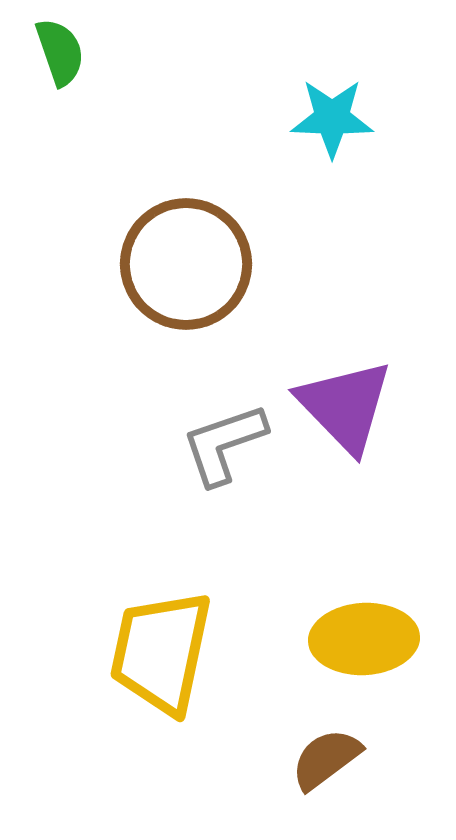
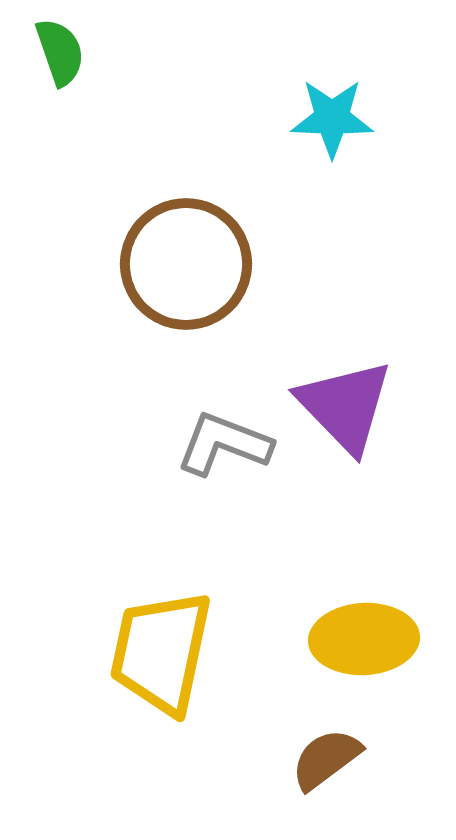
gray L-shape: rotated 40 degrees clockwise
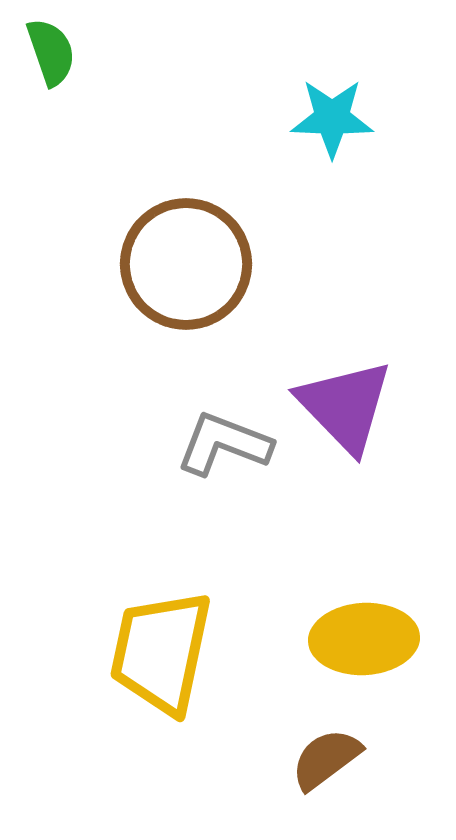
green semicircle: moved 9 px left
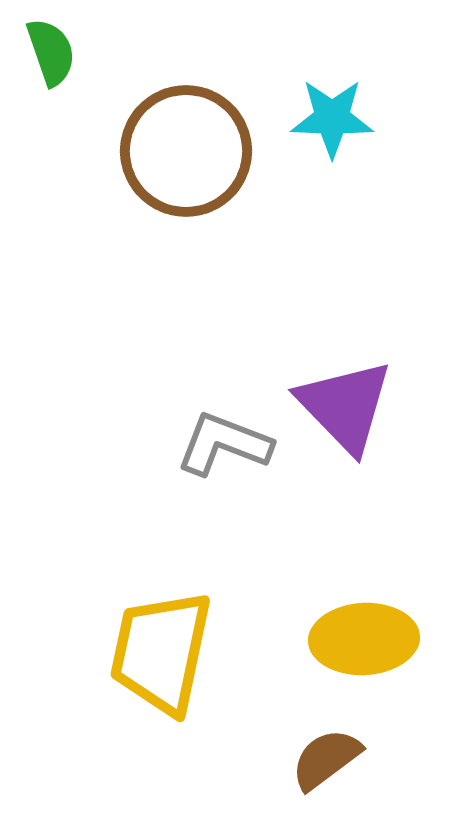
brown circle: moved 113 px up
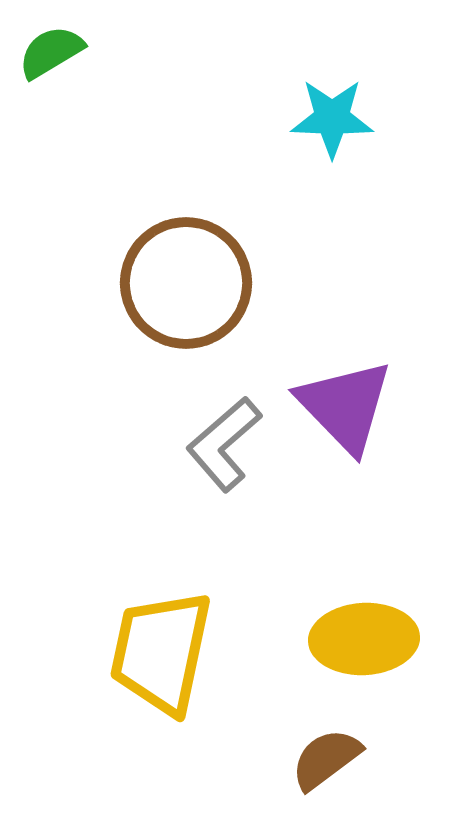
green semicircle: rotated 102 degrees counterclockwise
brown circle: moved 132 px down
gray L-shape: rotated 62 degrees counterclockwise
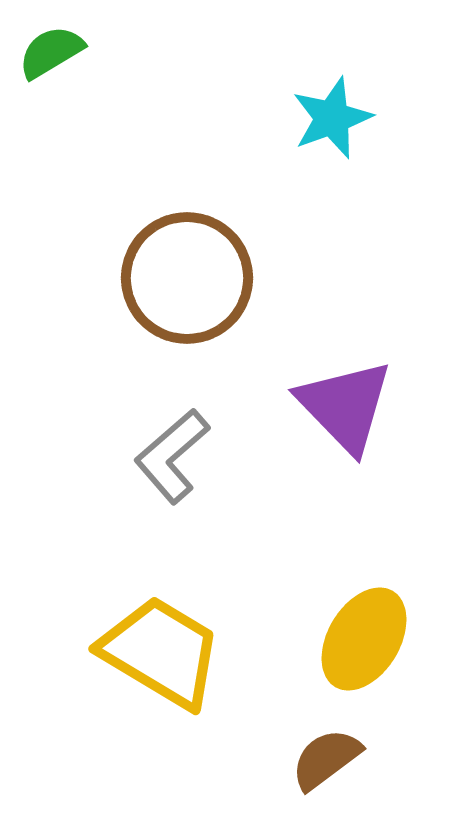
cyan star: rotated 22 degrees counterclockwise
brown circle: moved 1 px right, 5 px up
gray L-shape: moved 52 px left, 12 px down
yellow ellipse: rotated 56 degrees counterclockwise
yellow trapezoid: rotated 109 degrees clockwise
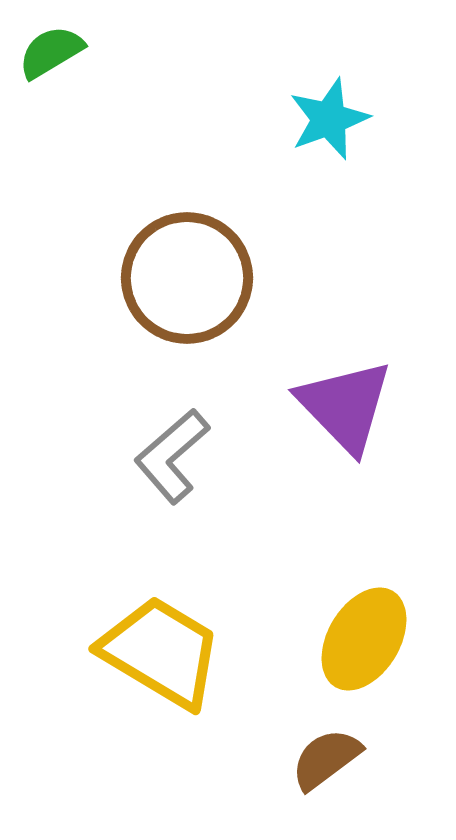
cyan star: moved 3 px left, 1 px down
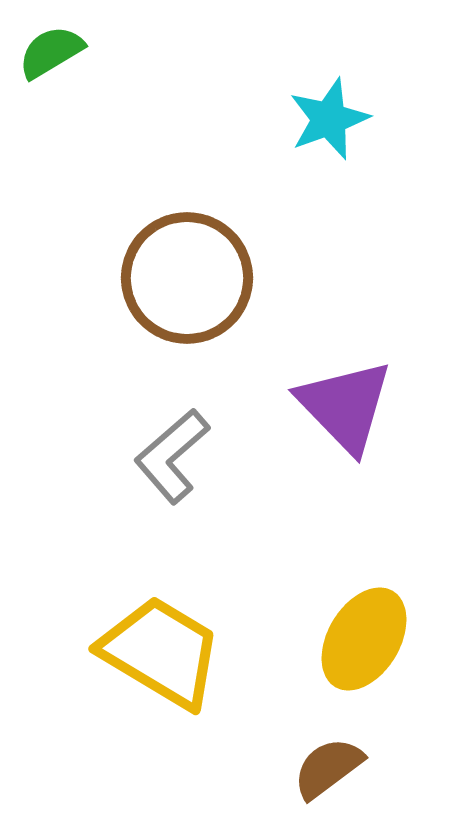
brown semicircle: moved 2 px right, 9 px down
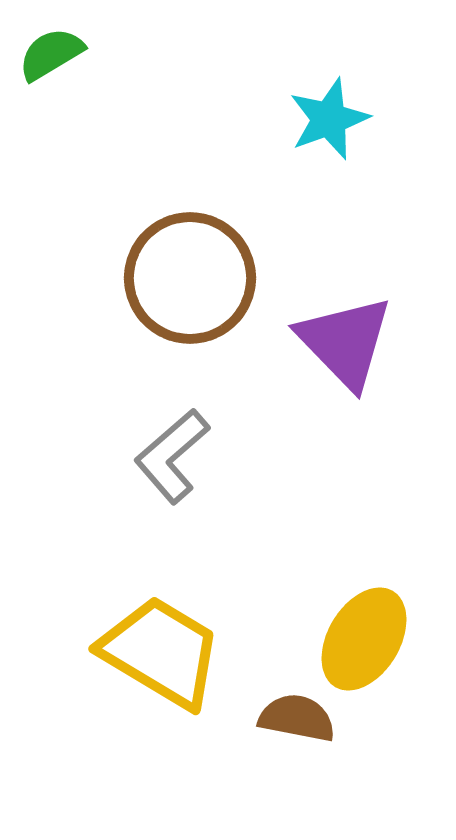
green semicircle: moved 2 px down
brown circle: moved 3 px right
purple triangle: moved 64 px up
brown semicircle: moved 31 px left, 50 px up; rotated 48 degrees clockwise
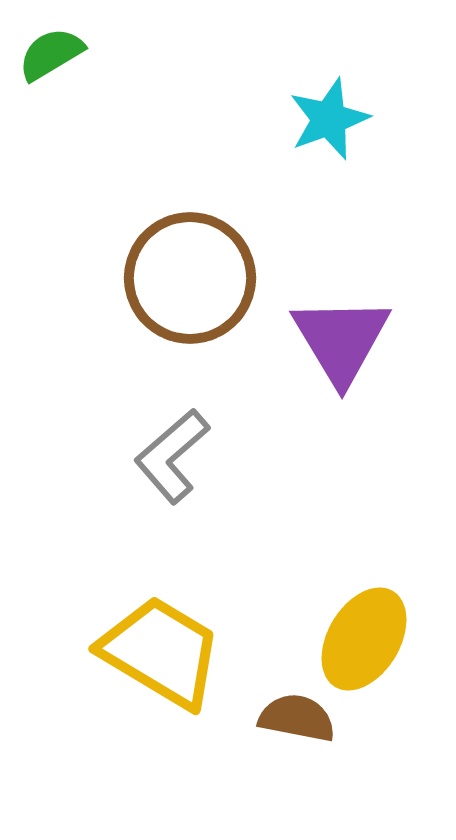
purple triangle: moved 4 px left, 2 px up; rotated 13 degrees clockwise
